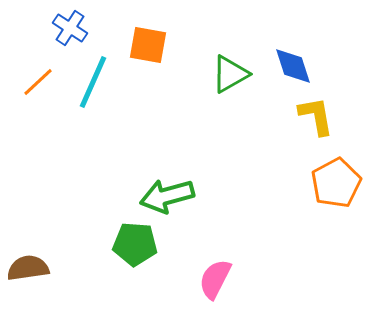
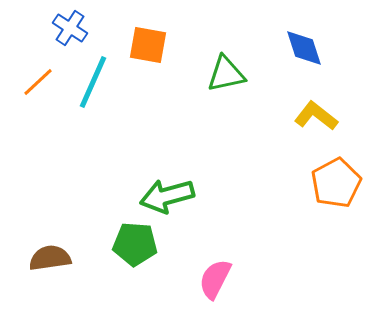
blue diamond: moved 11 px right, 18 px up
green triangle: moved 4 px left; rotated 18 degrees clockwise
yellow L-shape: rotated 42 degrees counterclockwise
brown semicircle: moved 22 px right, 10 px up
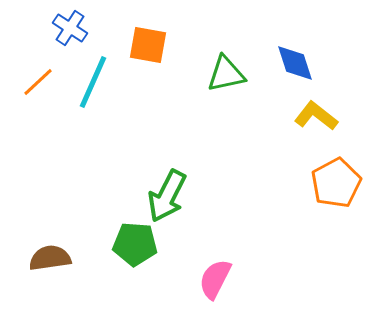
blue diamond: moved 9 px left, 15 px down
green arrow: rotated 48 degrees counterclockwise
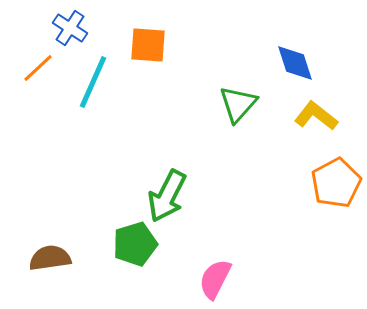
orange square: rotated 6 degrees counterclockwise
green triangle: moved 12 px right, 30 px down; rotated 36 degrees counterclockwise
orange line: moved 14 px up
green pentagon: rotated 21 degrees counterclockwise
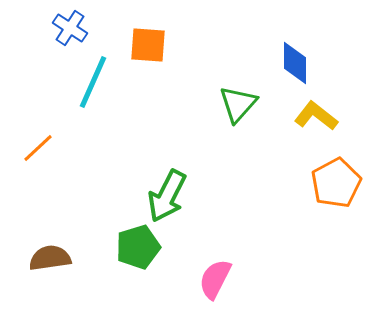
blue diamond: rotated 18 degrees clockwise
orange line: moved 80 px down
green pentagon: moved 3 px right, 3 px down
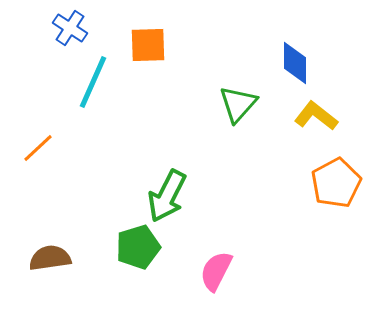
orange square: rotated 6 degrees counterclockwise
pink semicircle: moved 1 px right, 8 px up
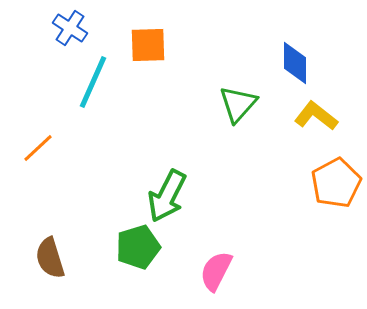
brown semicircle: rotated 99 degrees counterclockwise
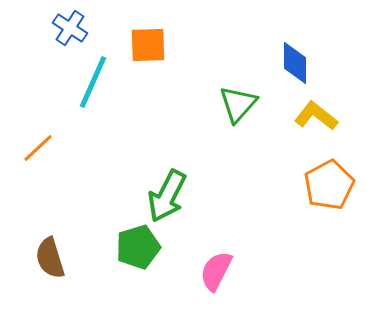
orange pentagon: moved 7 px left, 2 px down
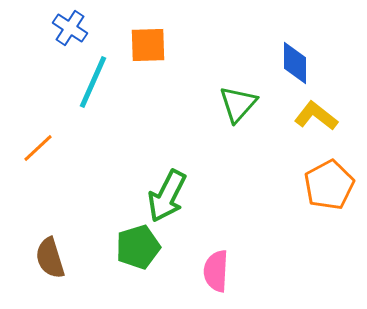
pink semicircle: rotated 24 degrees counterclockwise
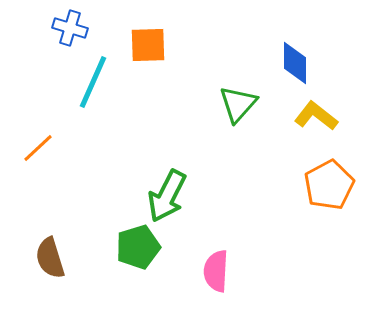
blue cross: rotated 16 degrees counterclockwise
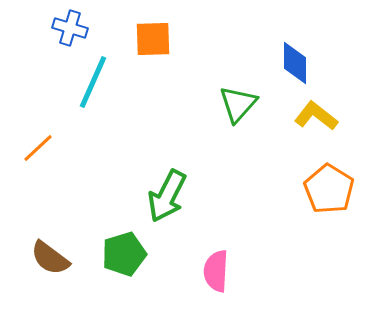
orange square: moved 5 px right, 6 px up
orange pentagon: moved 4 px down; rotated 12 degrees counterclockwise
green pentagon: moved 14 px left, 7 px down
brown semicircle: rotated 36 degrees counterclockwise
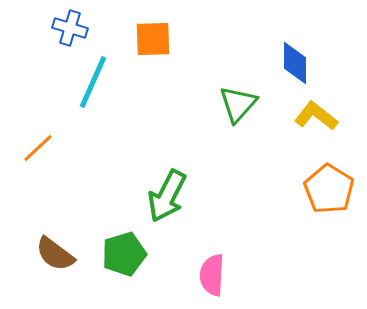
brown semicircle: moved 5 px right, 4 px up
pink semicircle: moved 4 px left, 4 px down
